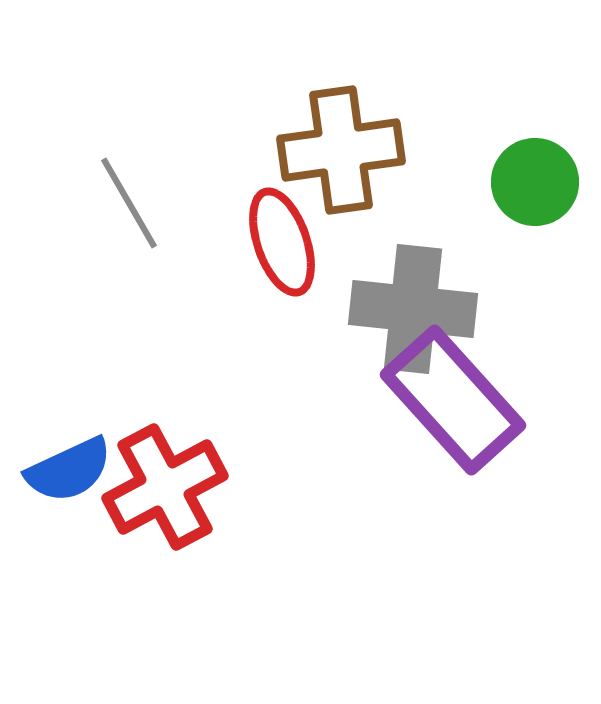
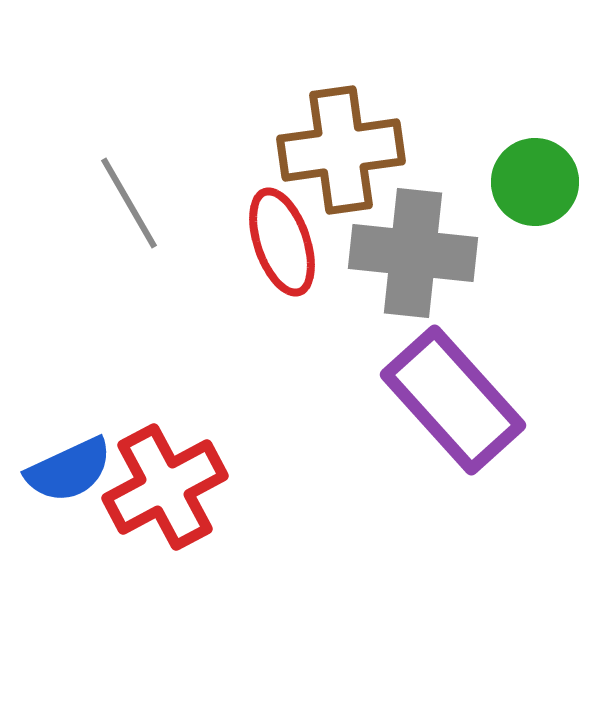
gray cross: moved 56 px up
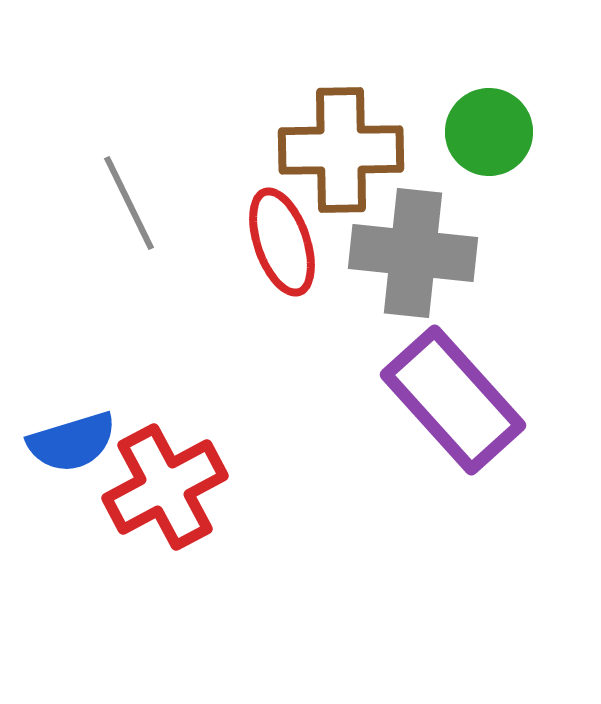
brown cross: rotated 7 degrees clockwise
green circle: moved 46 px left, 50 px up
gray line: rotated 4 degrees clockwise
blue semicircle: moved 3 px right, 28 px up; rotated 8 degrees clockwise
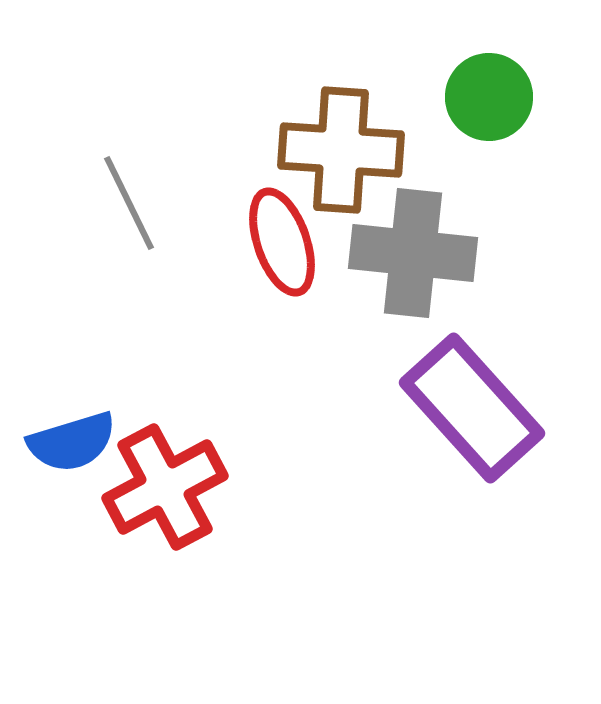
green circle: moved 35 px up
brown cross: rotated 5 degrees clockwise
purple rectangle: moved 19 px right, 8 px down
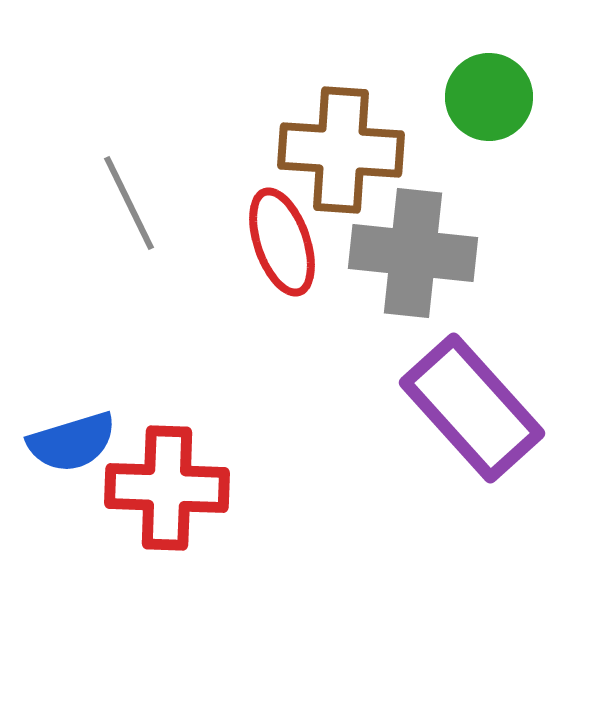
red cross: moved 2 px right, 1 px down; rotated 30 degrees clockwise
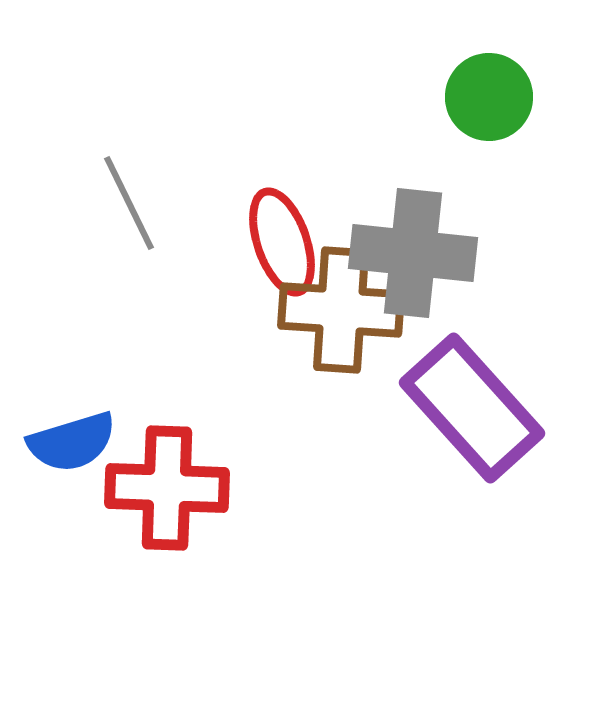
brown cross: moved 160 px down
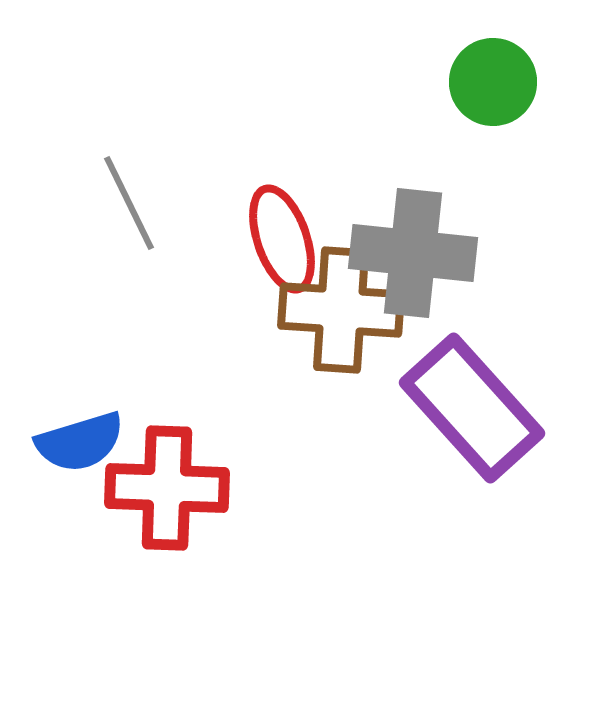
green circle: moved 4 px right, 15 px up
red ellipse: moved 3 px up
blue semicircle: moved 8 px right
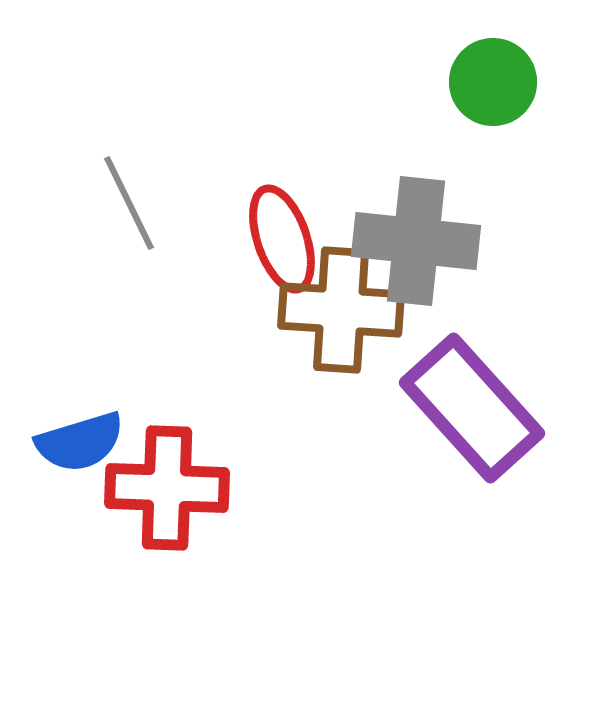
gray cross: moved 3 px right, 12 px up
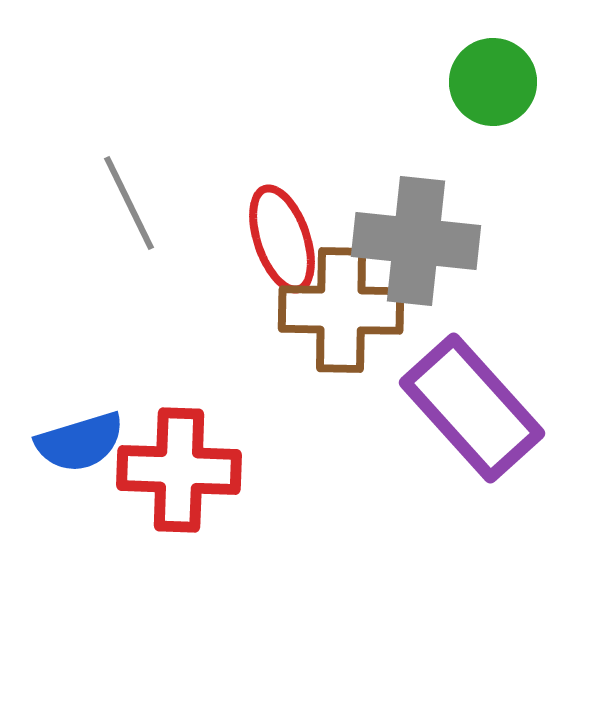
brown cross: rotated 3 degrees counterclockwise
red cross: moved 12 px right, 18 px up
